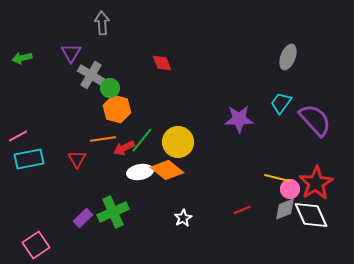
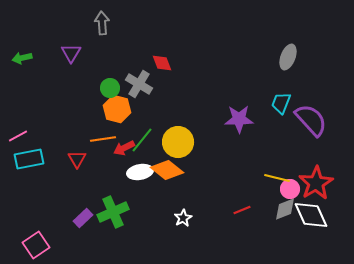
gray cross: moved 48 px right, 9 px down
cyan trapezoid: rotated 15 degrees counterclockwise
purple semicircle: moved 4 px left
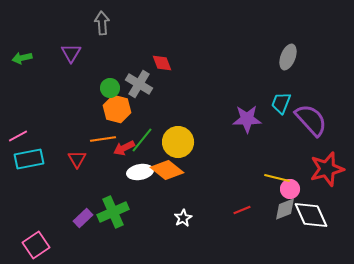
purple star: moved 8 px right
red star: moved 11 px right, 14 px up; rotated 16 degrees clockwise
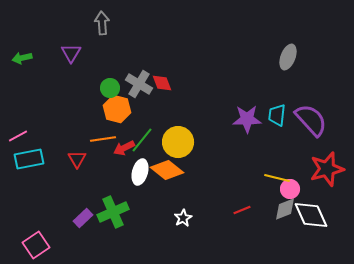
red diamond: moved 20 px down
cyan trapezoid: moved 4 px left, 12 px down; rotated 15 degrees counterclockwise
white ellipse: rotated 65 degrees counterclockwise
